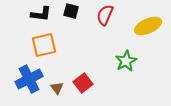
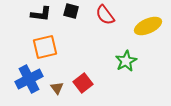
red semicircle: rotated 60 degrees counterclockwise
orange square: moved 1 px right, 2 px down
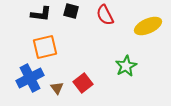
red semicircle: rotated 10 degrees clockwise
green star: moved 5 px down
blue cross: moved 1 px right, 1 px up
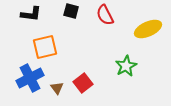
black L-shape: moved 10 px left
yellow ellipse: moved 3 px down
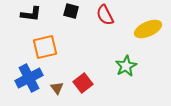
blue cross: moved 1 px left
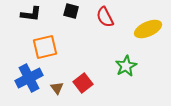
red semicircle: moved 2 px down
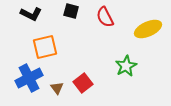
black L-shape: rotated 20 degrees clockwise
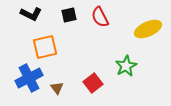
black square: moved 2 px left, 4 px down; rotated 28 degrees counterclockwise
red semicircle: moved 5 px left
red square: moved 10 px right
